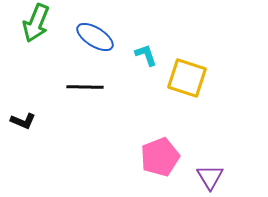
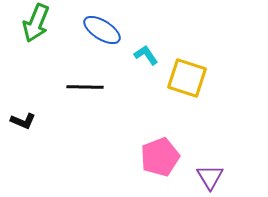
blue ellipse: moved 7 px right, 7 px up
cyan L-shape: rotated 15 degrees counterclockwise
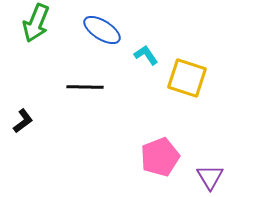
black L-shape: rotated 60 degrees counterclockwise
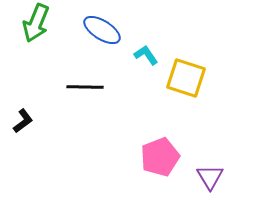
yellow square: moved 1 px left
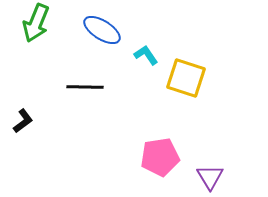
pink pentagon: rotated 12 degrees clockwise
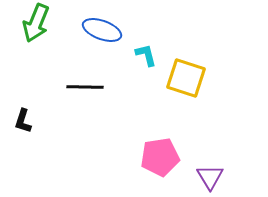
blue ellipse: rotated 12 degrees counterclockwise
cyan L-shape: rotated 20 degrees clockwise
black L-shape: rotated 145 degrees clockwise
